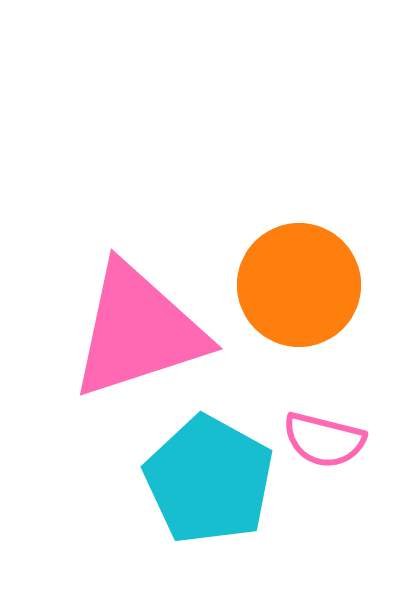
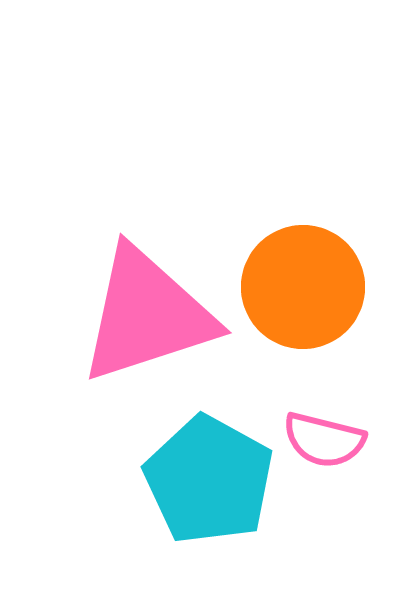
orange circle: moved 4 px right, 2 px down
pink triangle: moved 9 px right, 16 px up
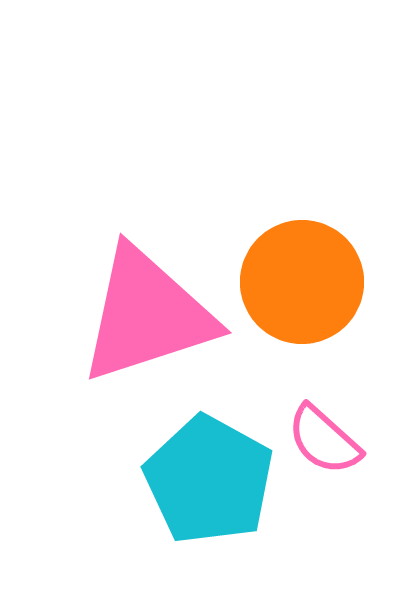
orange circle: moved 1 px left, 5 px up
pink semicircle: rotated 28 degrees clockwise
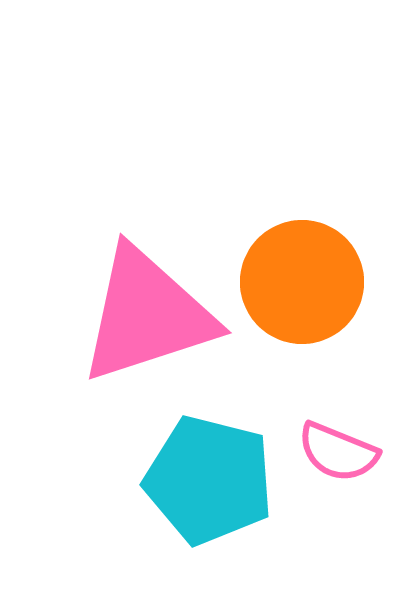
pink semicircle: moved 14 px right, 12 px down; rotated 20 degrees counterclockwise
cyan pentagon: rotated 15 degrees counterclockwise
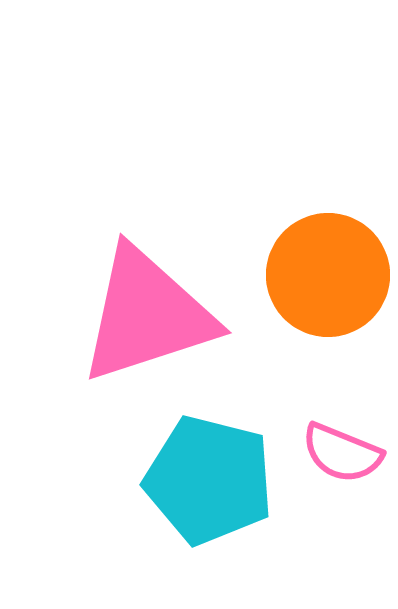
orange circle: moved 26 px right, 7 px up
pink semicircle: moved 4 px right, 1 px down
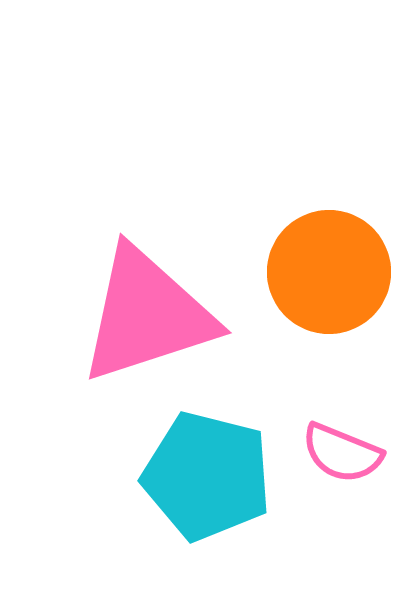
orange circle: moved 1 px right, 3 px up
cyan pentagon: moved 2 px left, 4 px up
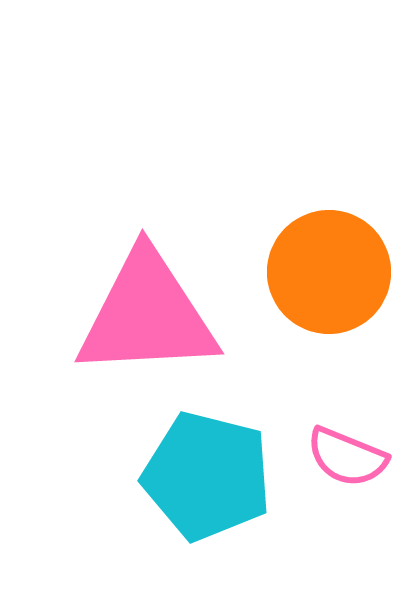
pink triangle: rotated 15 degrees clockwise
pink semicircle: moved 5 px right, 4 px down
